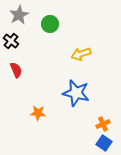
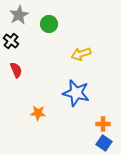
green circle: moved 1 px left
orange cross: rotated 24 degrees clockwise
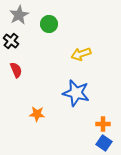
orange star: moved 1 px left, 1 px down
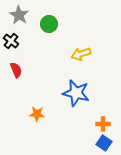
gray star: rotated 12 degrees counterclockwise
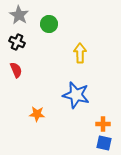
black cross: moved 6 px right, 1 px down; rotated 14 degrees counterclockwise
yellow arrow: moved 1 px left, 1 px up; rotated 108 degrees clockwise
blue star: moved 2 px down
blue square: rotated 21 degrees counterclockwise
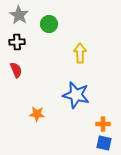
black cross: rotated 28 degrees counterclockwise
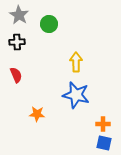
yellow arrow: moved 4 px left, 9 px down
red semicircle: moved 5 px down
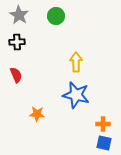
green circle: moved 7 px right, 8 px up
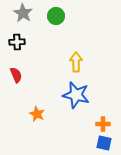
gray star: moved 4 px right, 2 px up
orange star: rotated 21 degrees clockwise
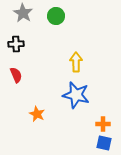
black cross: moved 1 px left, 2 px down
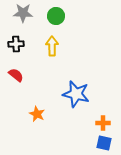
gray star: rotated 30 degrees counterclockwise
yellow arrow: moved 24 px left, 16 px up
red semicircle: rotated 28 degrees counterclockwise
blue star: moved 1 px up
orange cross: moved 1 px up
